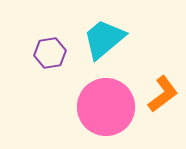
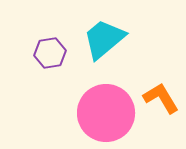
orange L-shape: moved 2 px left, 4 px down; rotated 84 degrees counterclockwise
pink circle: moved 6 px down
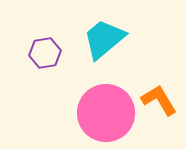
purple hexagon: moved 5 px left
orange L-shape: moved 2 px left, 2 px down
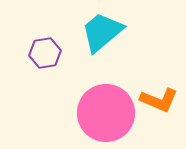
cyan trapezoid: moved 2 px left, 7 px up
orange L-shape: rotated 144 degrees clockwise
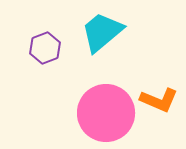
purple hexagon: moved 5 px up; rotated 12 degrees counterclockwise
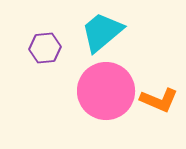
purple hexagon: rotated 16 degrees clockwise
pink circle: moved 22 px up
